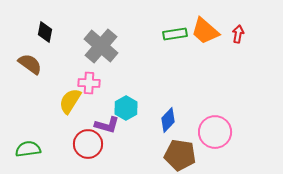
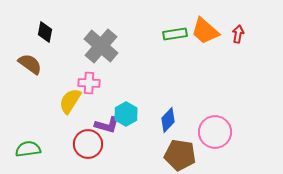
cyan hexagon: moved 6 px down
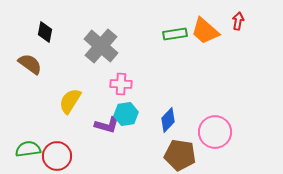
red arrow: moved 13 px up
pink cross: moved 32 px right, 1 px down
cyan hexagon: rotated 20 degrees clockwise
red circle: moved 31 px left, 12 px down
